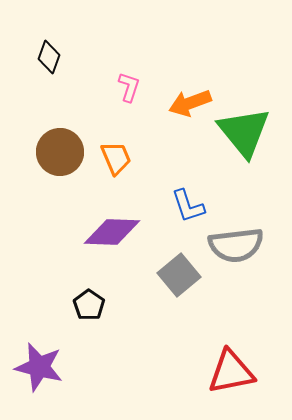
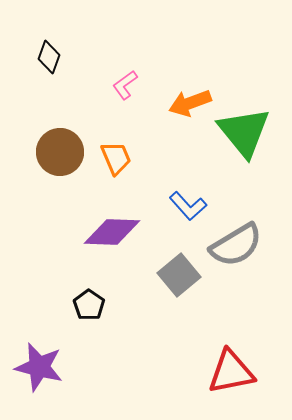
pink L-shape: moved 4 px left, 2 px up; rotated 144 degrees counterclockwise
blue L-shape: rotated 24 degrees counterclockwise
gray semicircle: rotated 24 degrees counterclockwise
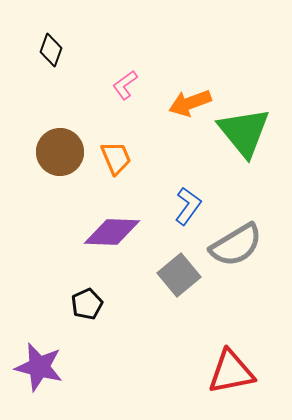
black diamond: moved 2 px right, 7 px up
blue L-shape: rotated 102 degrees counterclockwise
black pentagon: moved 2 px left, 1 px up; rotated 12 degrees clockwise
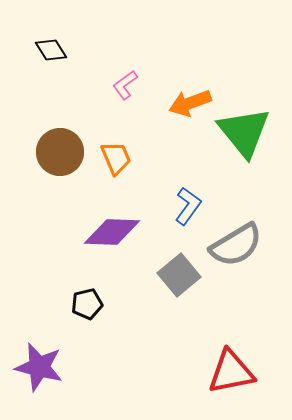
black diamond: rotated 52 degrees counterclockwise
black pentagon: rotated 12 degrees clockwise
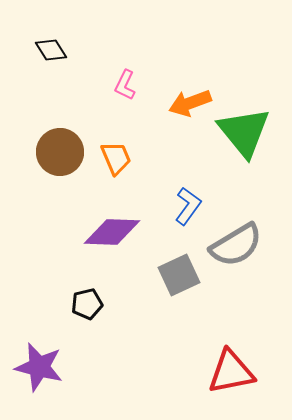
pink L-shape: rotated 28 degrees counterclockwise
gray square: rotated 15 degrees clockwise
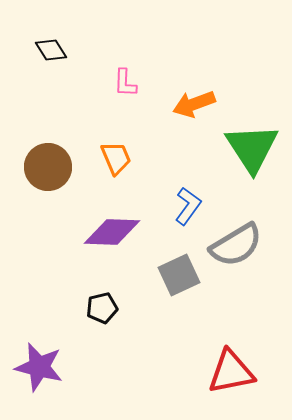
pink L-shape: moved 2 px up; rotated 24 degrees counterclockwise
orange arrow: moved 4 px right, 1 px down
green triangle: moved 8 px right, 16 px down; rotated 6 degrees clockwise
brown circle: moved 12 px left, 15 px down
black pentagon: moved 15 px right, 4 px down
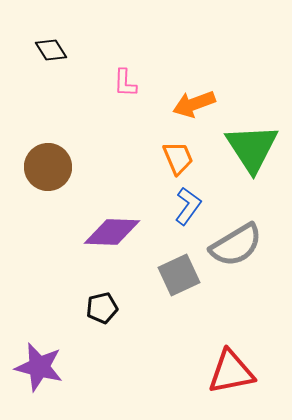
orange trapezoid: moved 62 px right
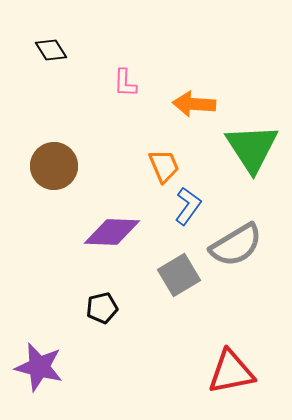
orange arrow: rotated 24 degrees clockwise
orange trapezoid: moved 14 px left, 8 px down
brown circle: moved 6 px right, 1 px up
gray square: rotated 6 degrees counterclockwise
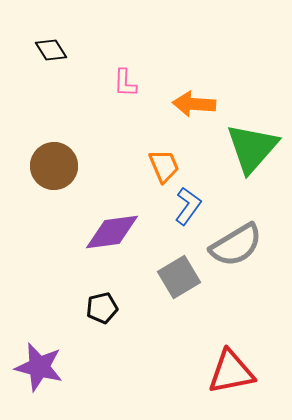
green triangle: rotated 14 degrees clockwise
purple diamond: rotated 10 degrees counterclockwise
gray square: moved 2 px down
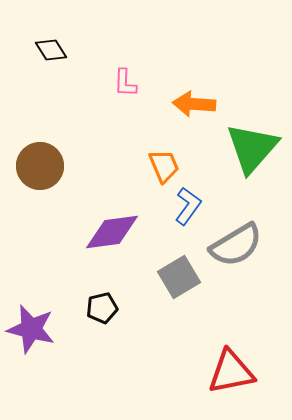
brown circle: moved 14 px left
purple star: moved 8 px left, 38 px up
